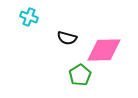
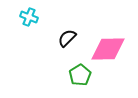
black semicircle: rotated 120 degrees clockwise
pink diamond: moved 4 px right, 1 px up
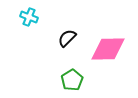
green pentagon: moved 8 px left, 5 px down
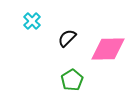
cyan cross: moved 3 px right, 4 px down; rotated 24 degrees clockwise
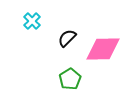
pink diamond: moved 5 px left
green pentagon: moved 2 px left, 1 px up
